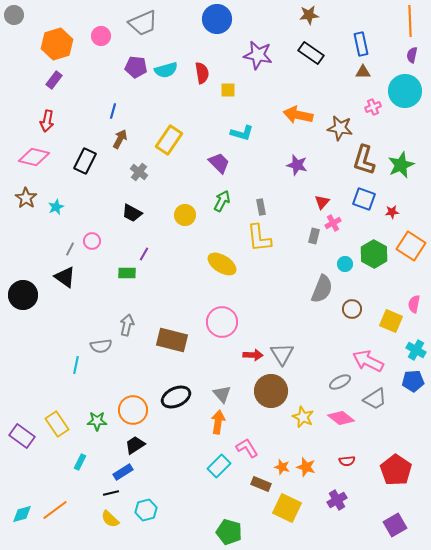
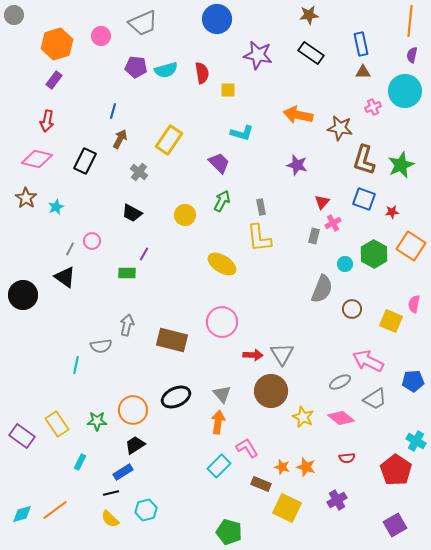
orange line at (410, 21): rotated 8 degrees clockwise
pink diamond at (34, 157): moved 3 px right, 2 px down
cyan cross at (416, 350): moved 91 px down
red semicircle at (347, 461): moved 3 px up
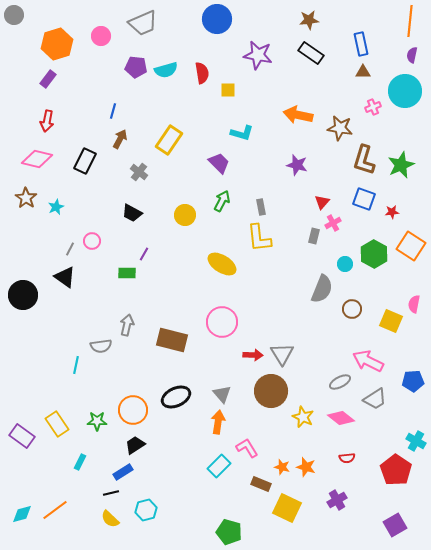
brown star at (309, 15): moved 5 px down
purple rectangle at (54, 80): moved 6 px left, 1 px up
